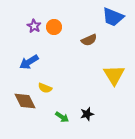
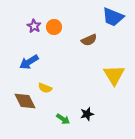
green arrow: moved 1 px right, 2 px down
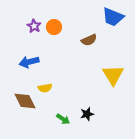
blue arrow: rotated 18 degrees clockwise
yellow triangle: moved 1 px left
yellow semicircle: rotated 32 degrees counterclockwise
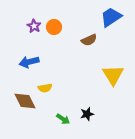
blue trapezoid: moved 2 px left; rotated 125 degrees clockwise
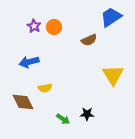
brown diamond: moved 2 px left, 1 px down
black star: rotated 16 degrees clockwise
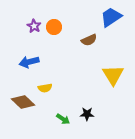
brown diamond: rotated 20 degrees counterclockwise
